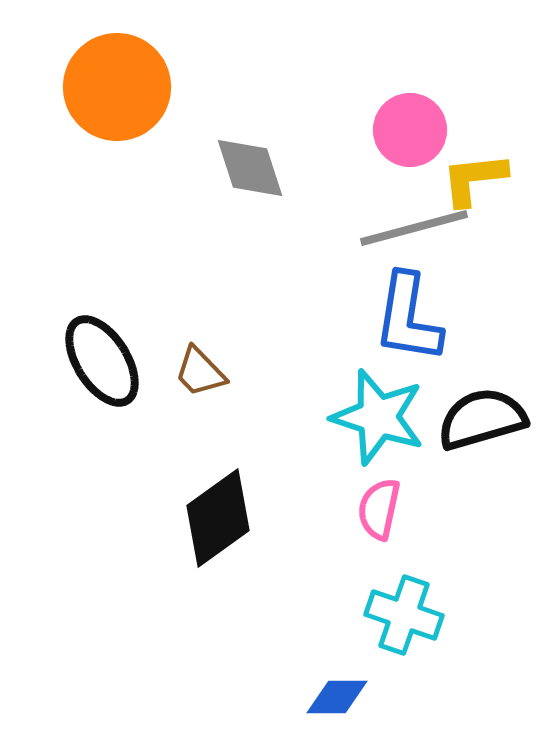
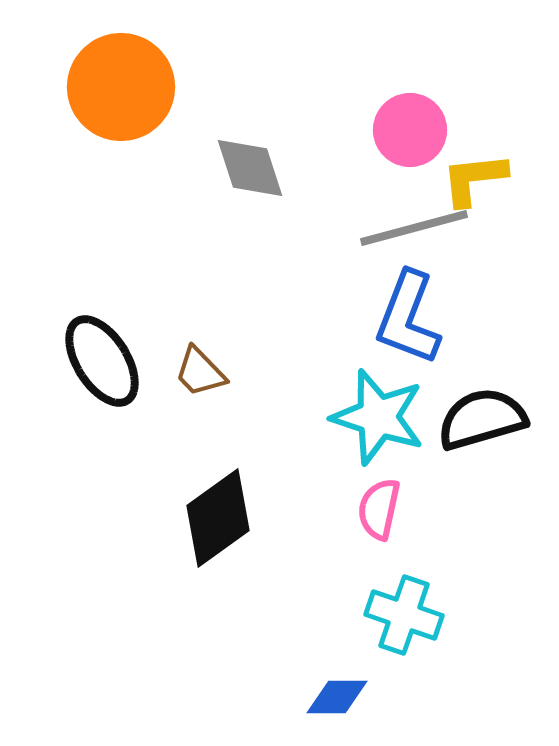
orange circle: moved 4 px right
blue L-shape: rotated 12 degrees clockwise
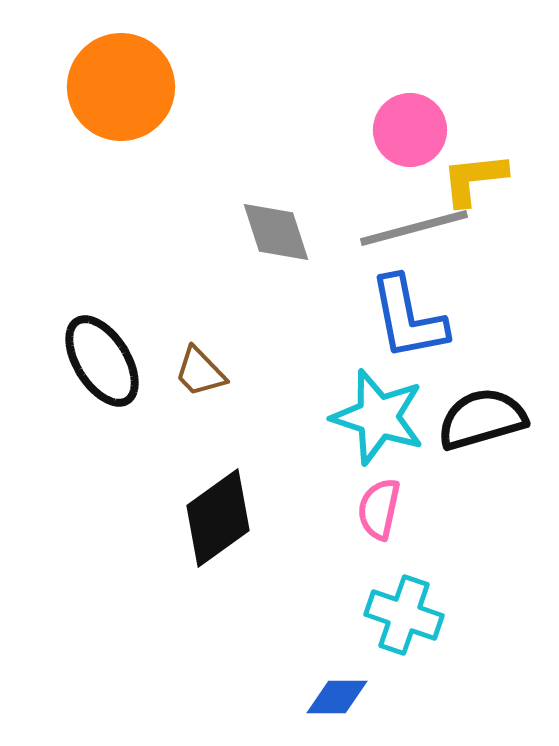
gray diamond: moved 26 px right, 64 px down
blue L-shape: rotated 32 degrees counterclockwise
